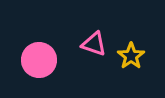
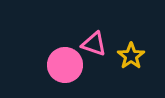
pink circle: moved 26 px right, 5 px down
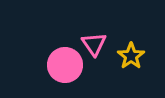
pink triangle: rotated 36 degrees clockwise
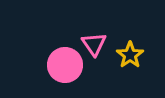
yellow star: moved 1 px left, 1 px up
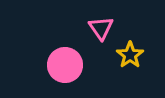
pink triangle: moved 7 px right, 16 px up
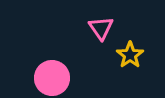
pink circle: moved 13 px left, 13 px down
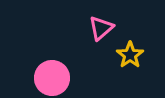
pink triangle: rotated 24 degrees clockwise
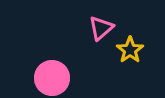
yellow star: moved 5 px up
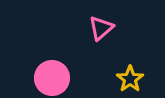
yellow star: moved 29 px down
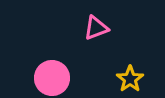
pink triangle: moved 5 px left; rotated 20 degrees clockwise
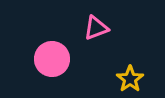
pink circle: moved 19 px up
